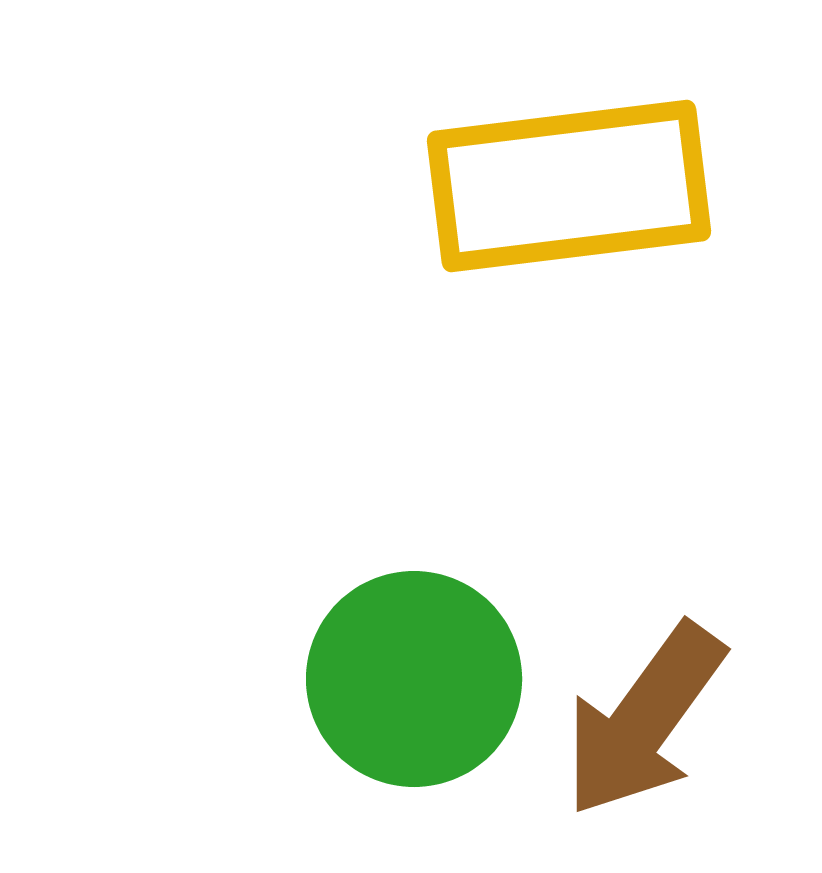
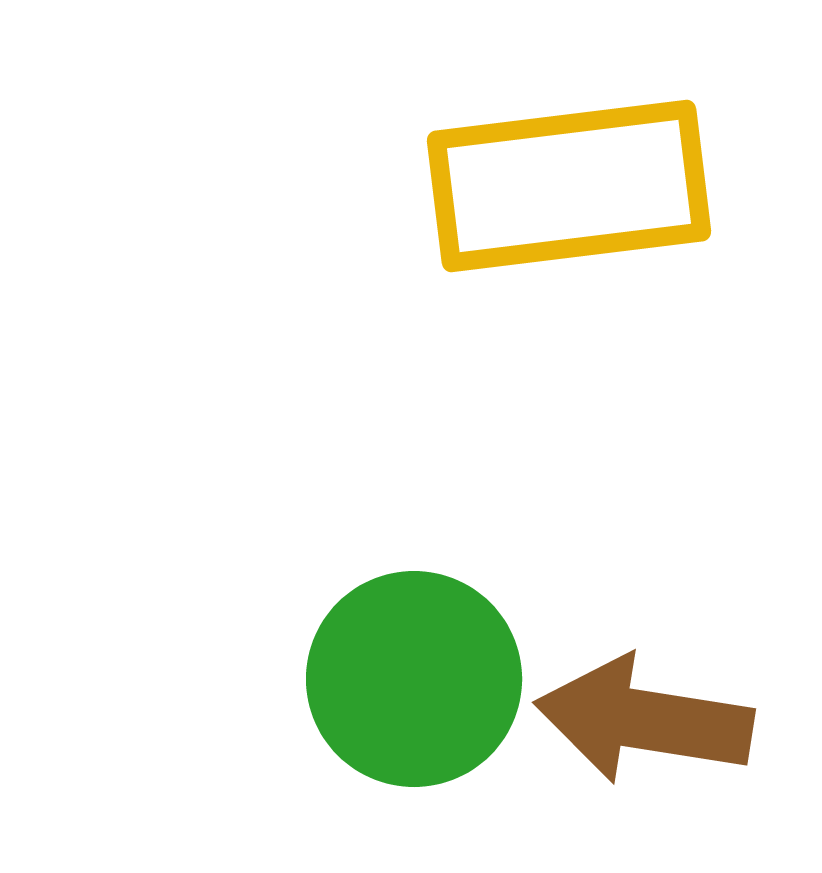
brown arrow: rotated 63 degrees clockwise
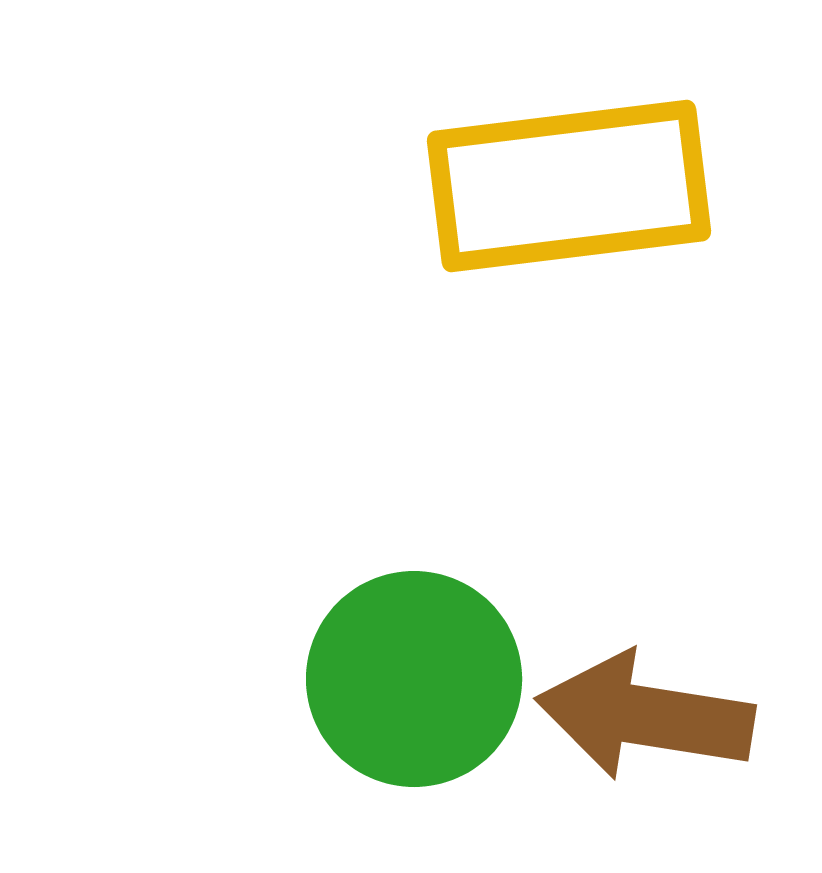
brown arrow: moved 1 px right, 4 px up
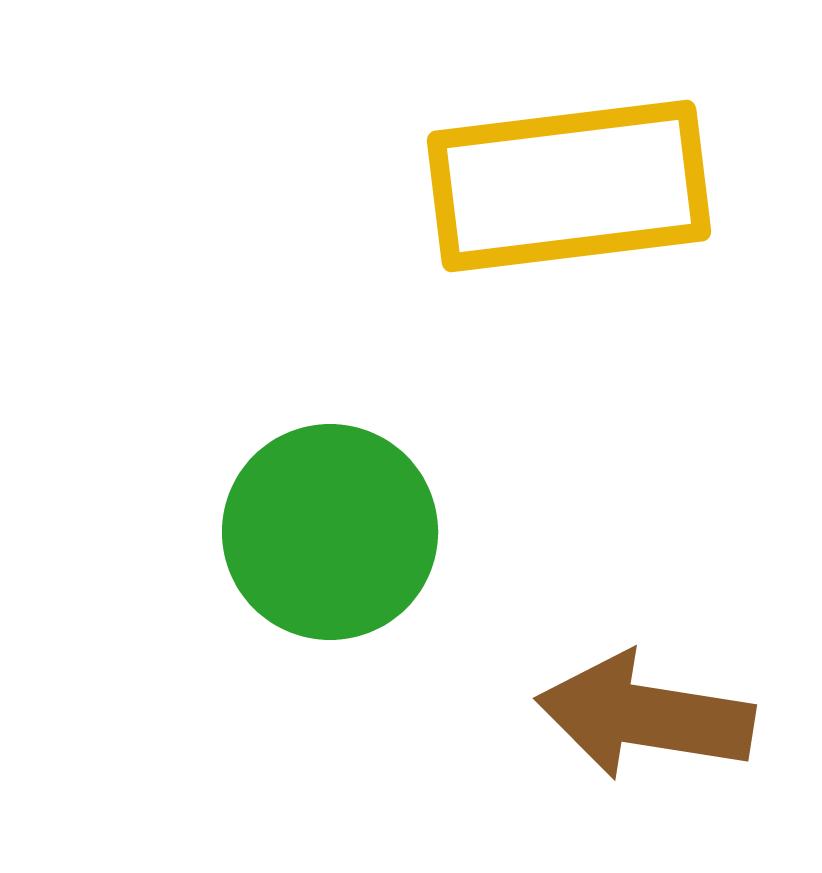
green circle: moved 84 px left, 147 px up
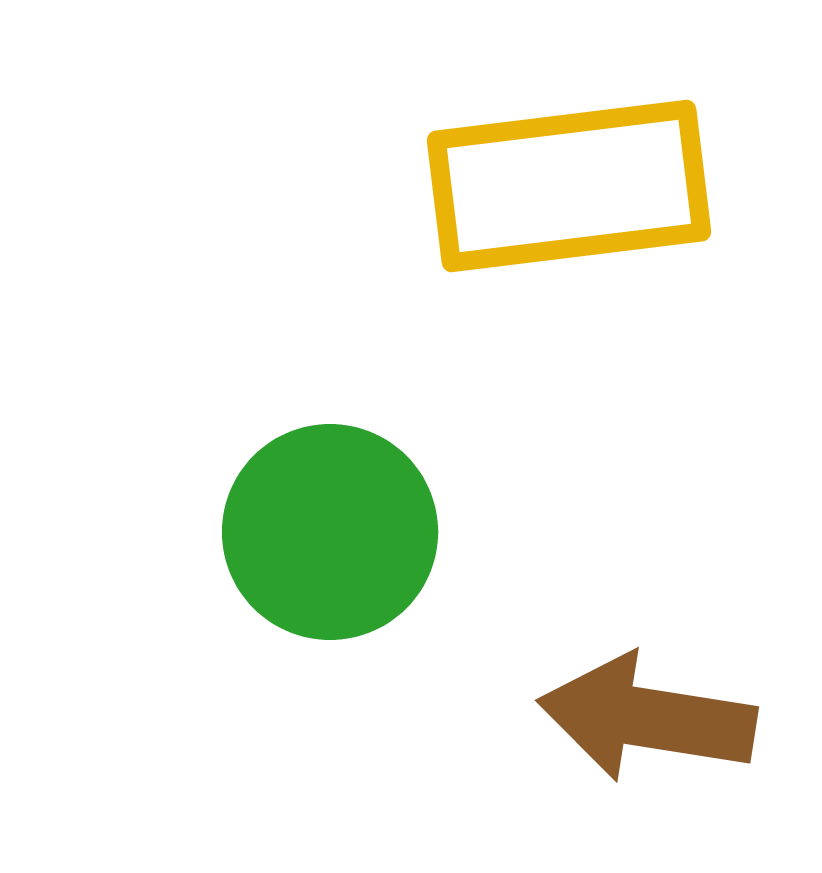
brown arrow: moved 2 px right, 2 px down
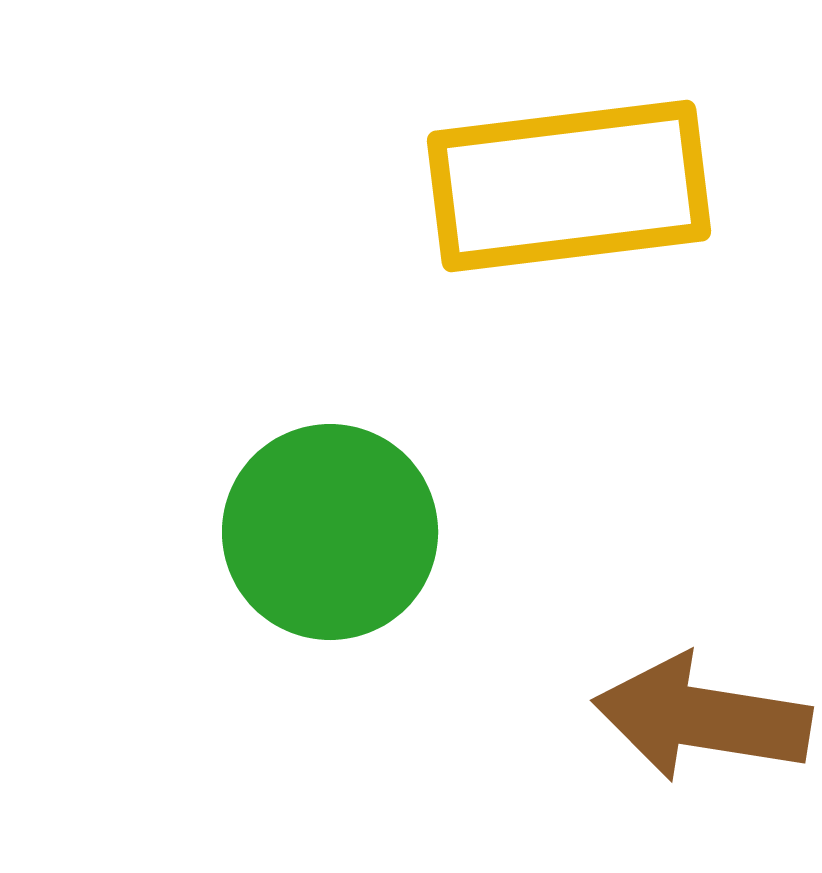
brown arrow: moved 55 px right
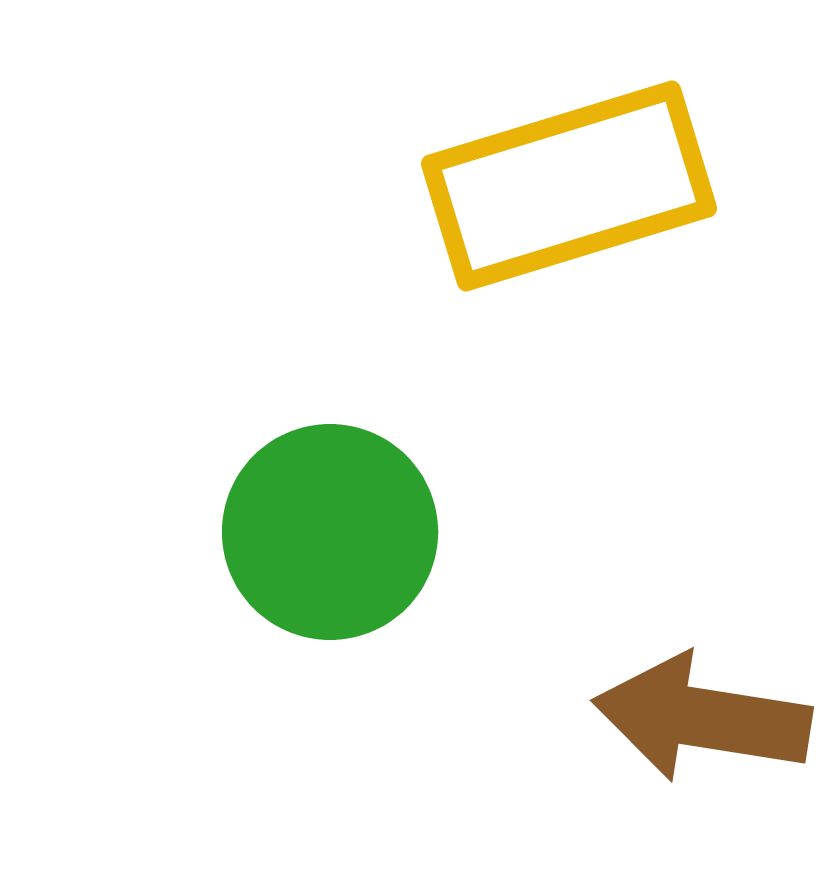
yellow rectangle: rotated 10 degrees counterclockwise
